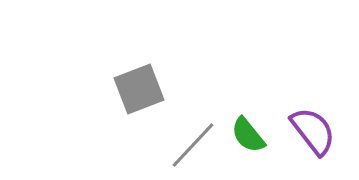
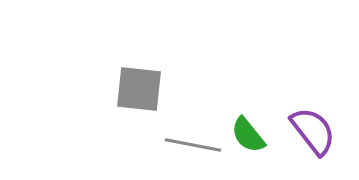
gray square: rotated 27 degrees clockwise
gray line: rotated 58 degrees clockwise
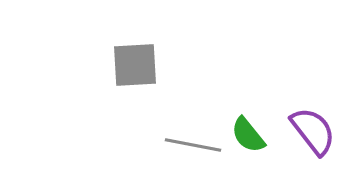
gray square: moved 4 px left, 24 px up; rotated 9 degrees counterclockwise
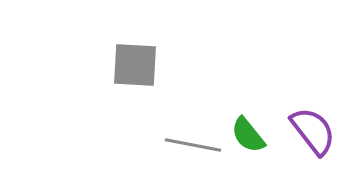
gray square: rotated 6 degrees clockwise
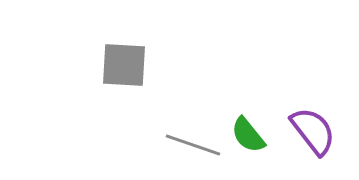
gray square: moved 11 px left
gray line: rotated 8 degrees clockwise
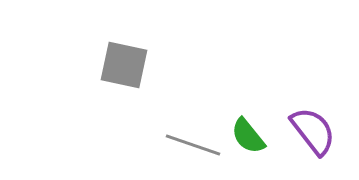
gray square: rotated 9 degrees clockwise
green semicircle: moved 1 px down
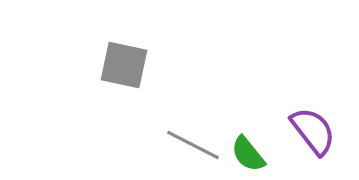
green semicircle: moved 18 px down
gray line: rotated 8 degrees clockwise
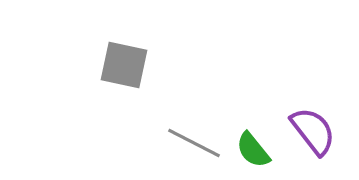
gray line: moved 1 px right, 2 px up
green semicircle: moved 5 px right, 4 px up
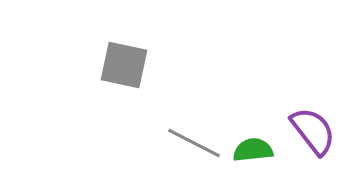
green semicircle: rotated 123 degrees clockwise
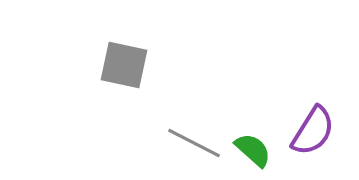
purple semicircle: rotated 70 degrees clockwise
green semicircle: rotated 48 degrees clockwise
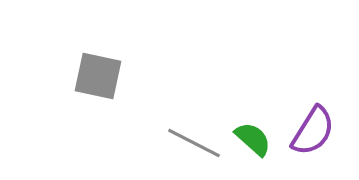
gray square: moved 26 px left, 11 px down
green semicircle: moved 11 px up
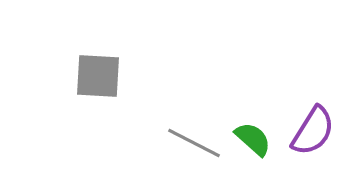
gray square: rotated 9 degrees counterclockwise
